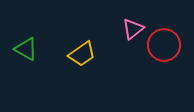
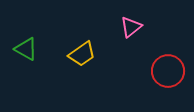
pink triangle: moved 2 px left, 2 px up
red circle: moved 4 px right, 26 px down
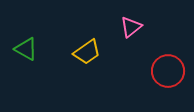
yellow trapezoid: moved 5 px right, 2 px up
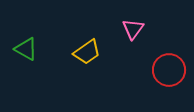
pink triangle: moved 2 px right, 2 px down; rotated 15 degrees counterclockwise
red circle: moved 1 px right, 1 px up
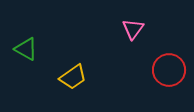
yellow trapezoid: moved 14 px left, 25 px down
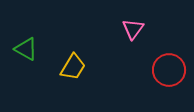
yellow trapezoid: moved 10 px up; rotated 24 degrees counterclockwise
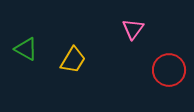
yellow trapezoid: moved 7 px up
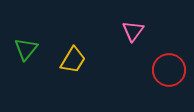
pink triangle: moved 2 px down
green triangle: rotated 40 degrees clockwise
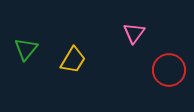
pink triangle: moved 1 px right, 2 px down
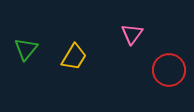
pink triangle: moved 2 px left, 1 px down
yellow trapezoid: moved 1 px right, 3 px up
